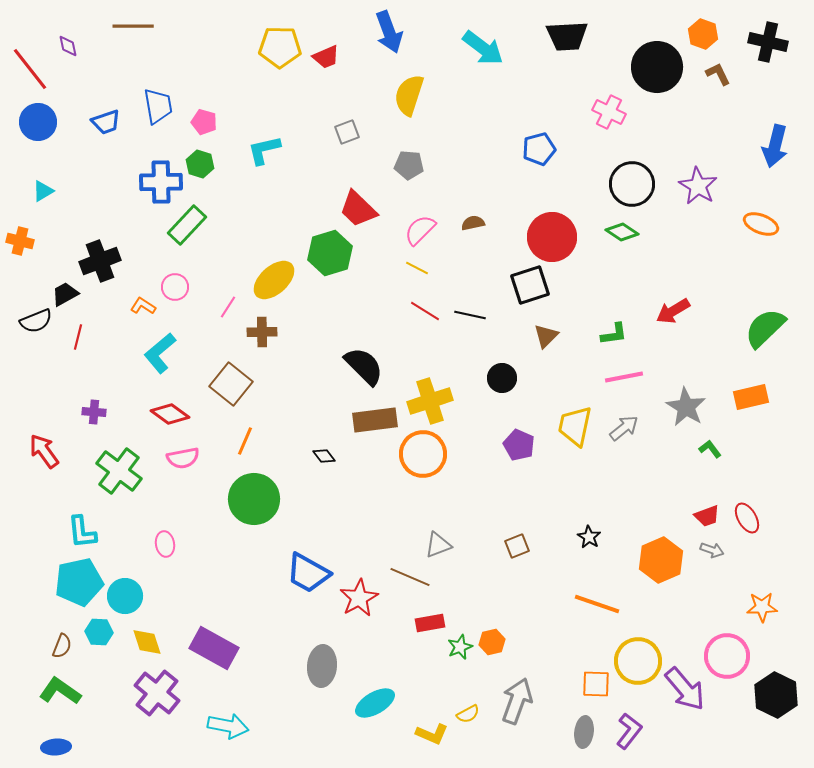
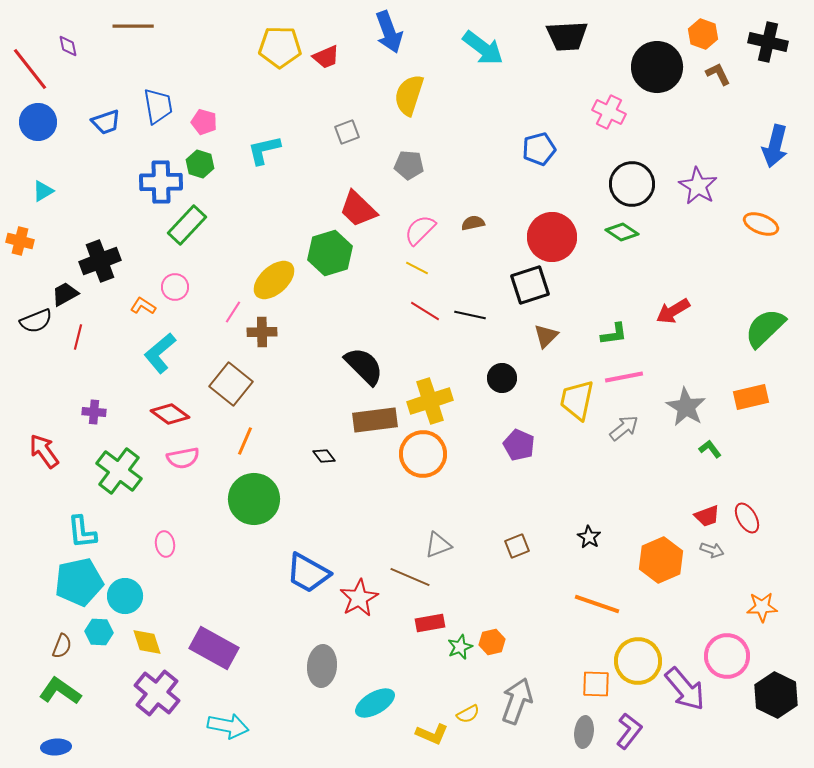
pink line at (228, 307): moved 5 px right, 5 px down
yellow trapezoid at (575, 426): moved 2 px right, 26 px up
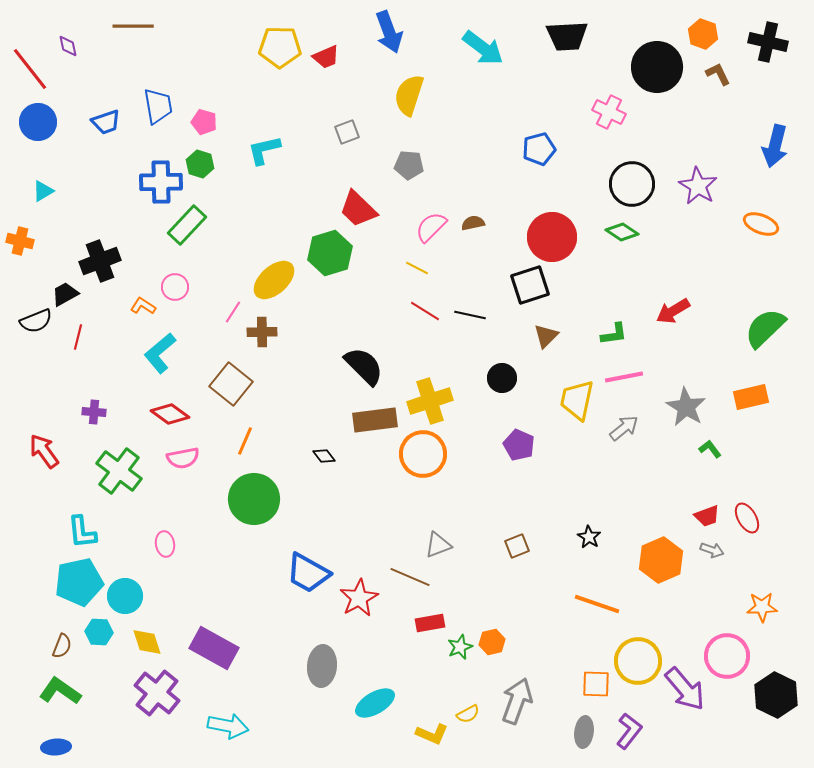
pink semicircle at (420, 230): moved 11 px right, 3 px up
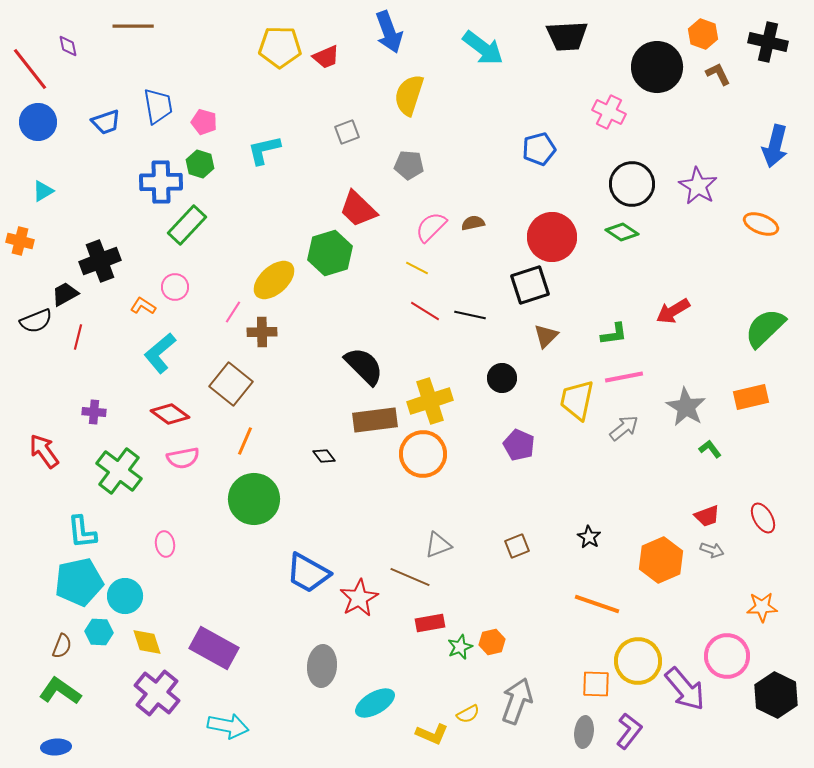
red ellipse at (747, 518): moved 16 px right
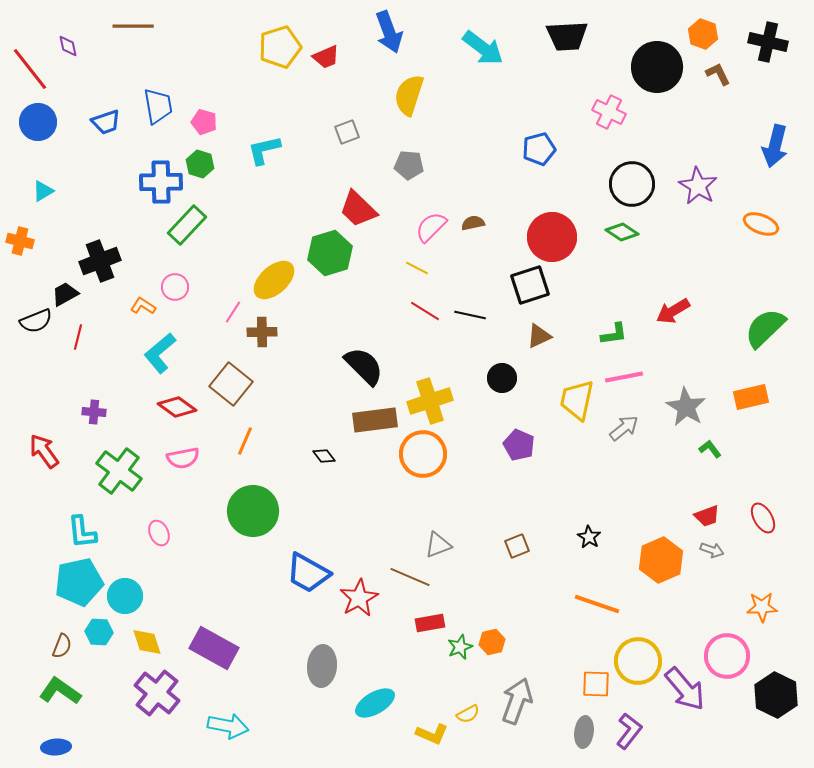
yellow pentagon at (280, 47): rotated 18 degrees counterclockwise
brown triangle at (546, 336): moved 7 px left; rotated 20 degrees clockwise
red diamond at (170, 414): moved 7 px right, 7 px up
green circle at (254, 499): moved 1 px left, 12 px down
pink ellipse at (165, 544): moved 6 px left, 11 px up; rotated 15 degrees counterclockwise
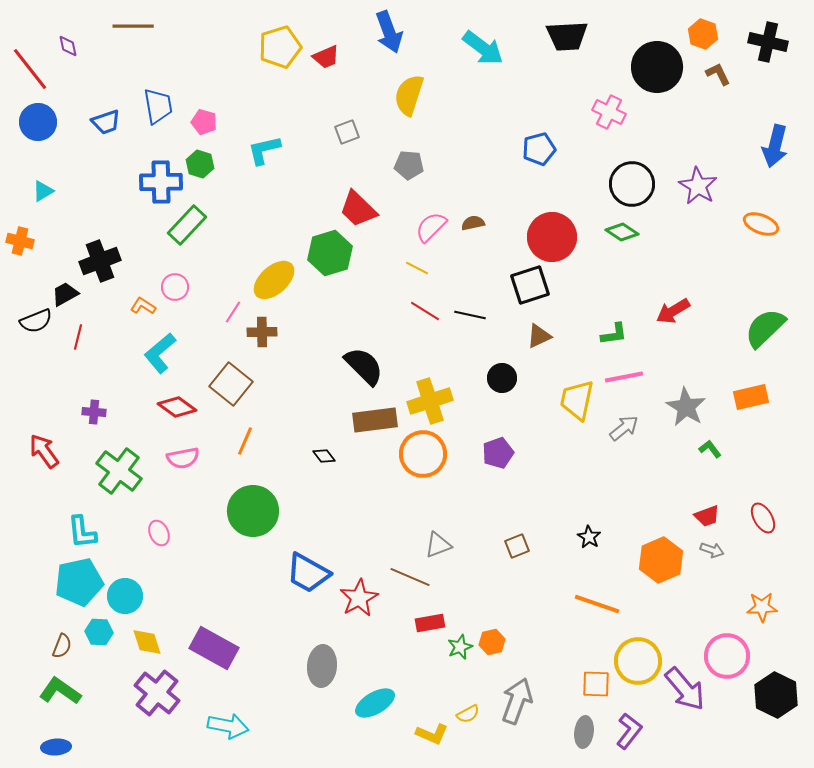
purple pentagon at (519, 445): moved 21 px left, 8 px down; rotated 28 degrees clockwise
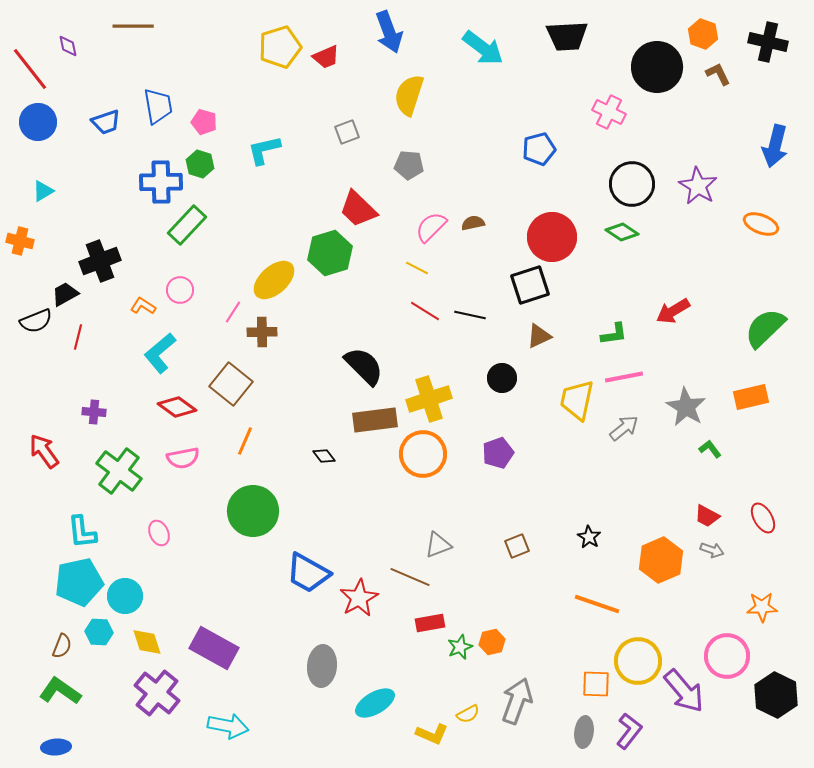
pink circle at (175, 287): moved 5 px right, 3 px down
yellow cross at (430, 401): moved 1 px left, 2 px up
red trapezoid at (707, 516): rotated 48 degrees clockwise
purple arrow at (685, 689): moved 1 px left, 2 px down
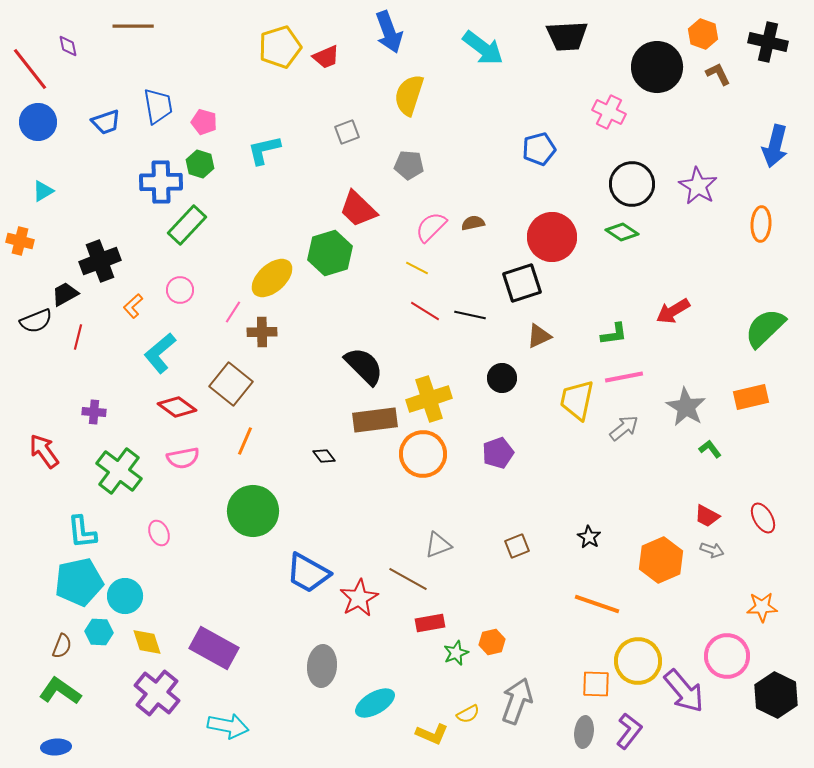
orange ellipse at (761, 224): rotated 72 degrees clockwise
yellow ellipse at (274, 280): moved 2 px left, 2 px up
black square at (530, 285): moved 8 px left, 2 px up
orange L-shape at (143, 306): moved 10 px left; rotated 75 degrees counterclockwise
brown line at (410, 577): moved 2 px left, 2 px down; rotated 6 degrees clockwise
green star at (460, 647): moved 4 px left, 6 px down
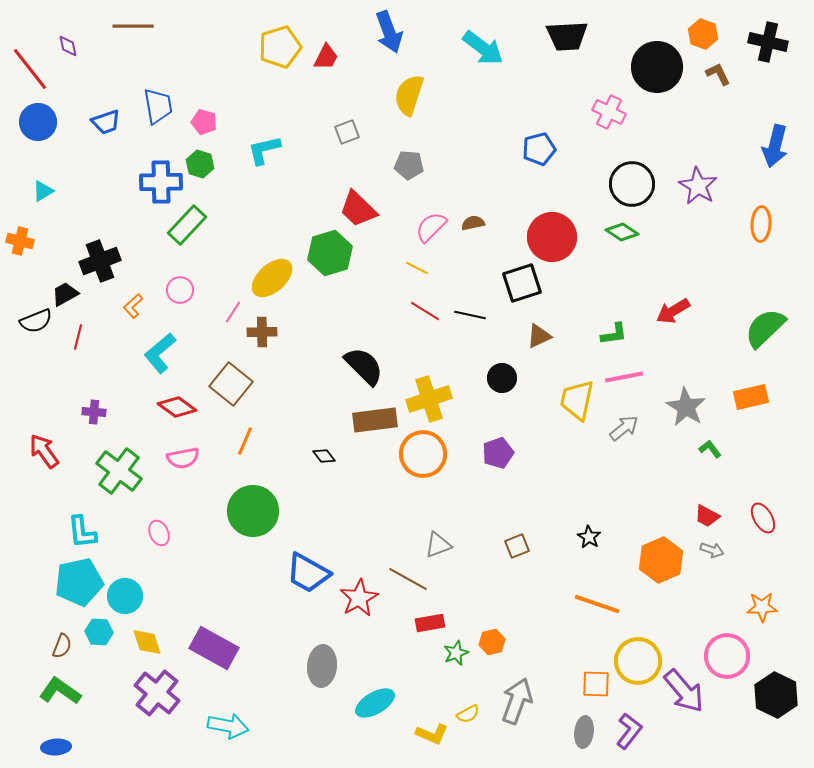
red trapezoid at (326, 57): rotated 40 degrees counterclockwise
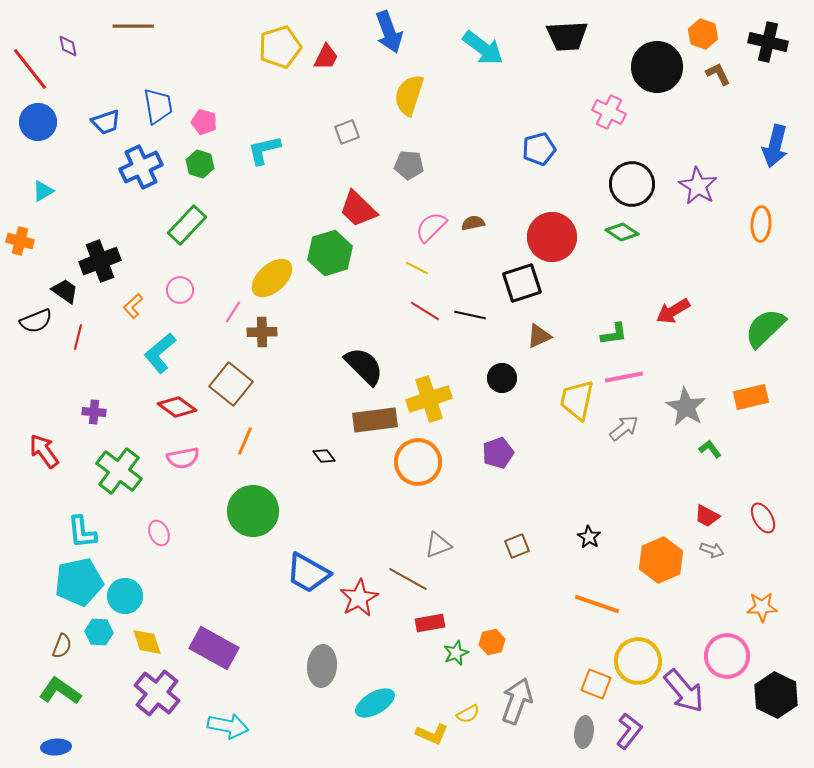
blue cross at (161, 182): moved 20 px left, 15 px up; rotated 24 degrees counterclockwise
black trapezoid at (65, 294): moved 3 px up; rotated 64 degrees clockwise
orange circle at (423, 454): moved 5 px left, 8 px down
orange square at (596, 684): rotated 20 degrees clockwise
